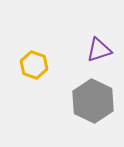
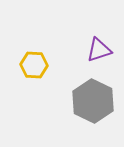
yellow hexagon: rotated 16 degrees counterclockwise
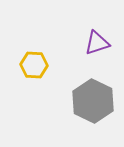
purple triangle: moved 2 px left, 7 px up
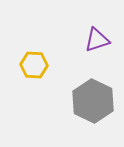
purple triangle: moved 3 px up
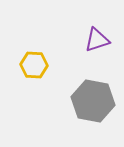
gray hexagon: rotated 15 degrees counterclockwise
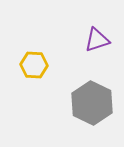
gray hexagon: moved 1 px left, 2 px down; rotated 15 degrees clockwise
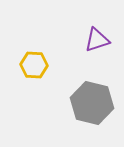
gray hexagon: rotated 12 degrees counterclockwise
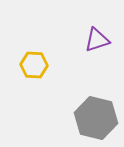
gray hexagon: moved 4 px right, 15 px down
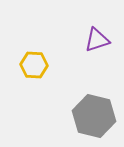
gray hexagon: moved 2 px left, 2 px up
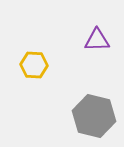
purple triangle: rotated 16 degrees clockwise
